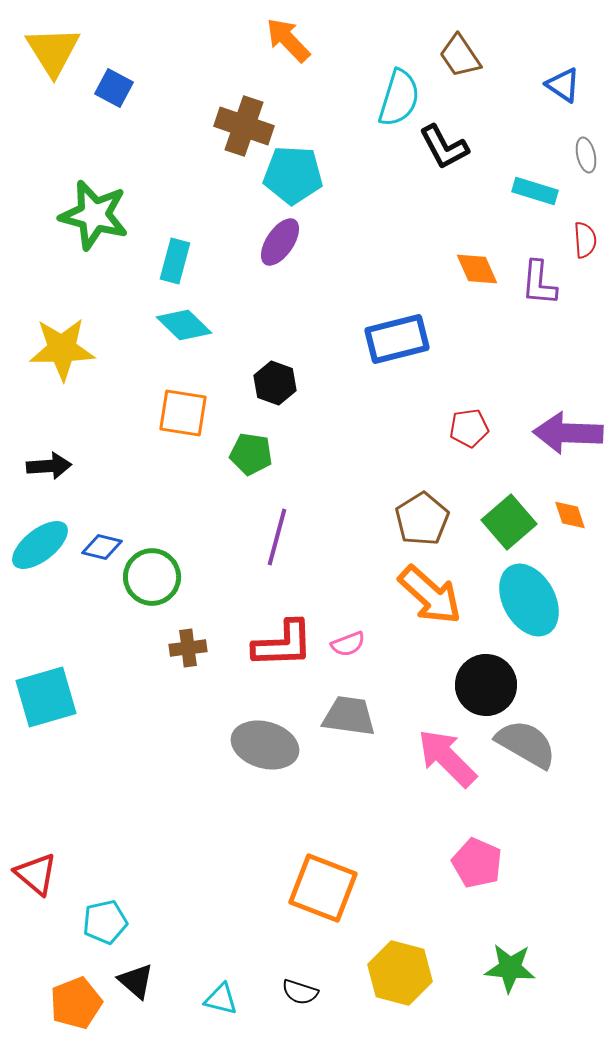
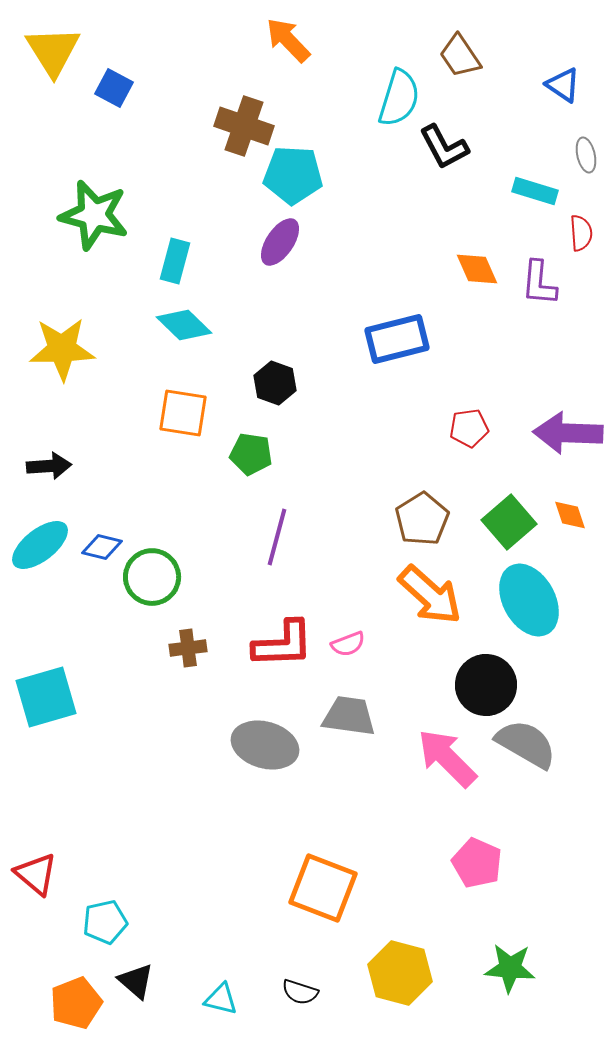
red semicircle at (585, 240): moved 4 px left, 7 px up
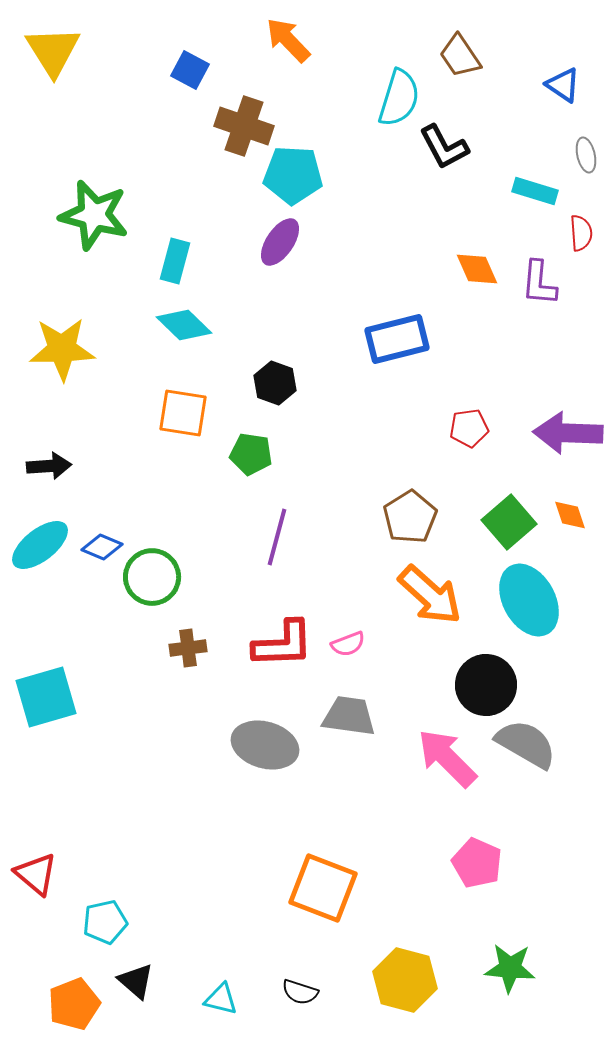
blue square at (114, 88): moved 76 px right, 18 px up
brown pentagon at (422, 519): moved 12 px left, 2 px up
blue diamond at (102, 547): rotated 9 degrees clockwise
yellow hexagon at (400, 973): moved 5 px right, 7 px down
orange pentagon at (76, 1003): moved 2 px left, 1 px down
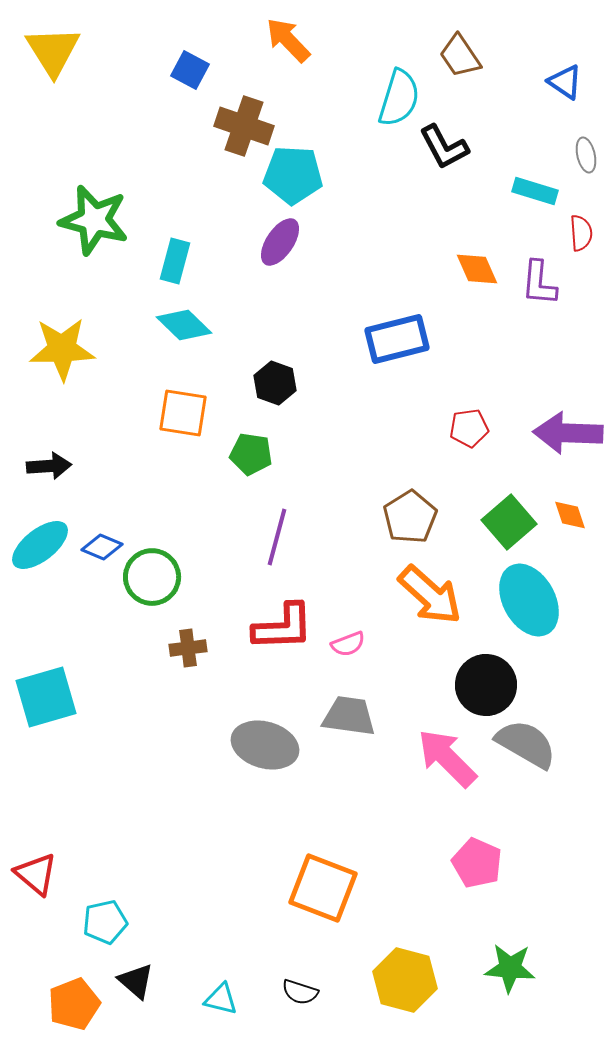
blue triangle at (563, 85): moved 2 px right, 3 px up
green star at (94, 215): moved 5 px down
red L-shape at (283, 644): moved 17 px up
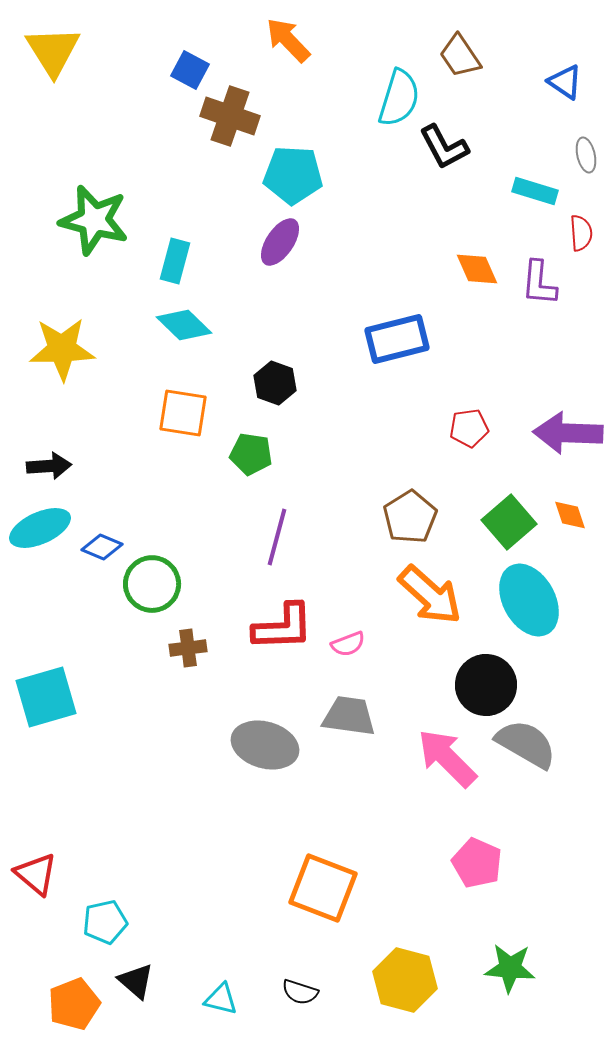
brown cross at (244, 126): moved 14 px left, 10 px up
cyan ellipse at (40, 545): moved 17 px up; rotated 14 degrees clockwise
green circle at (152, 577): moved 7 px down
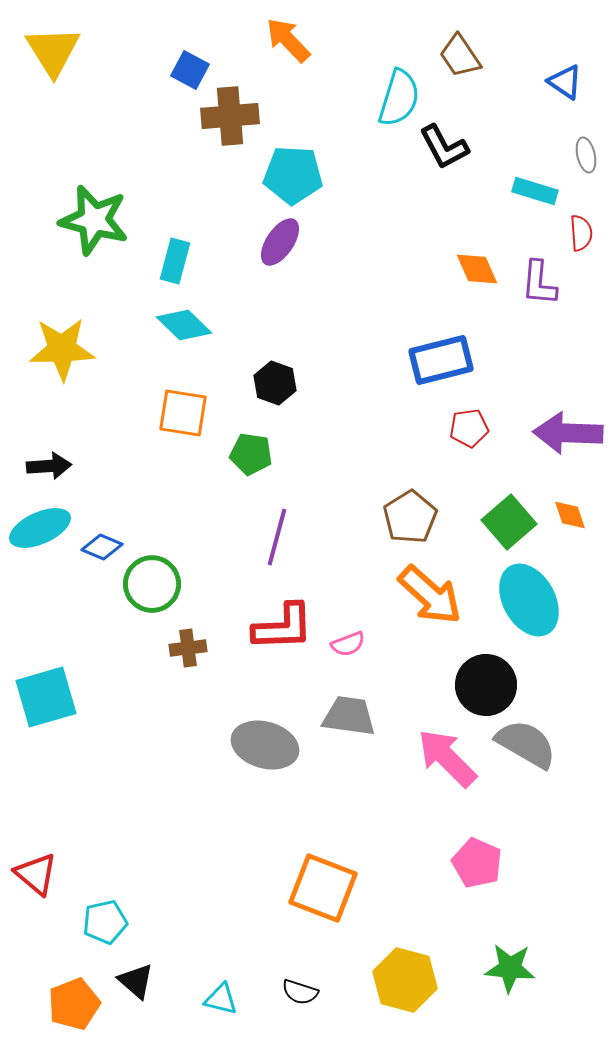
brown cross at (230, 116): rotated 24 degrees counterclockwise
blue rectangle at (397, 339): moved 44 px right, 21 px down
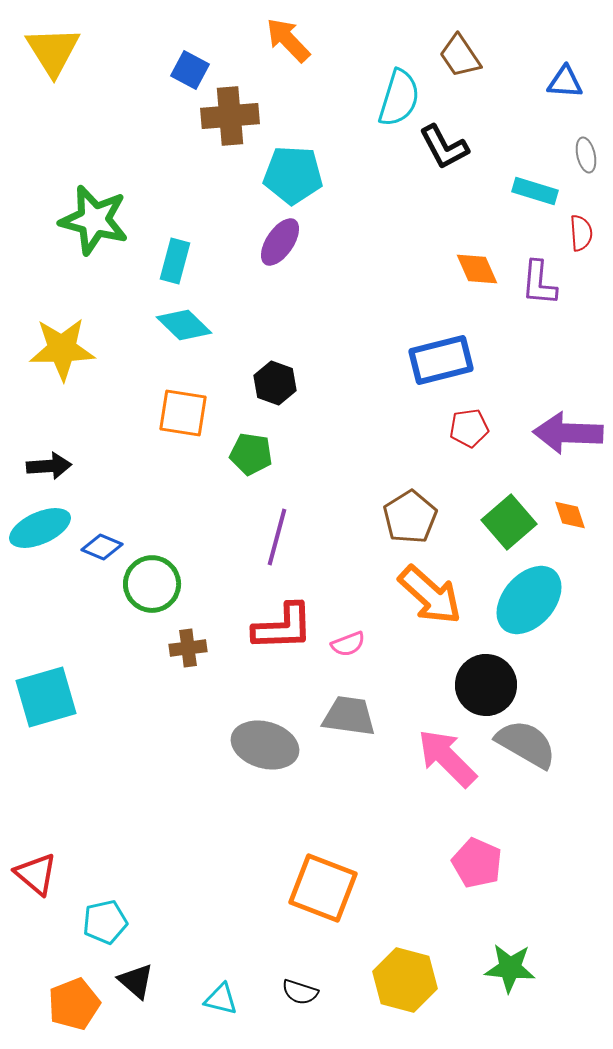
blue triangle at (565, 82): rotated 30 degrees counterclockwise
cyan ellipse at (529, 600): rotated 70 degrees clockwise
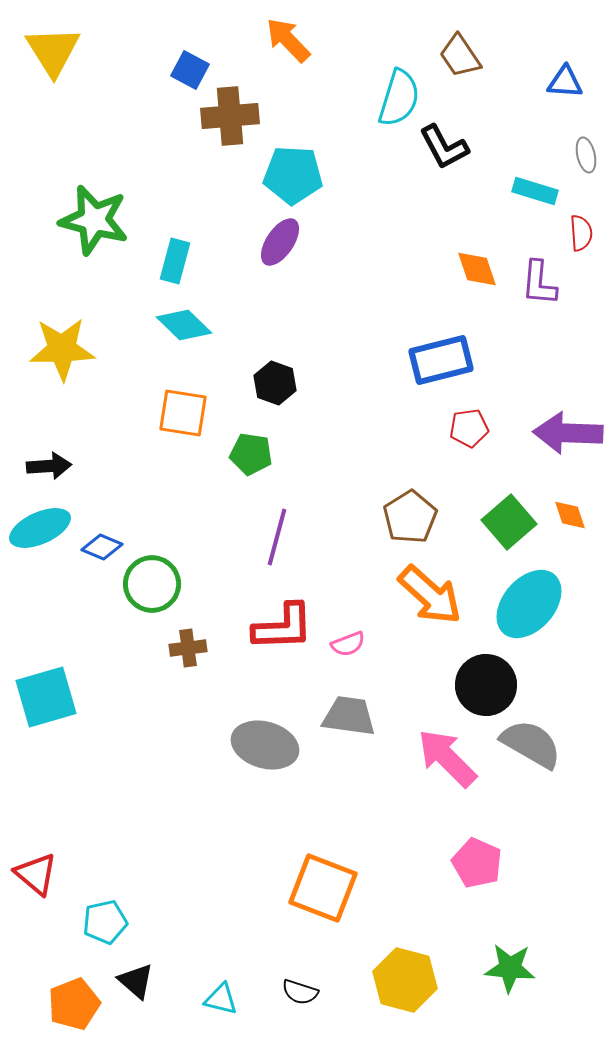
orange diamond at (477, 269): rotated 6 degrees clockwise
cyan ellipse at (529, 600): moved 4 px down
gray semicircle at (526, 744): moved 5 px right
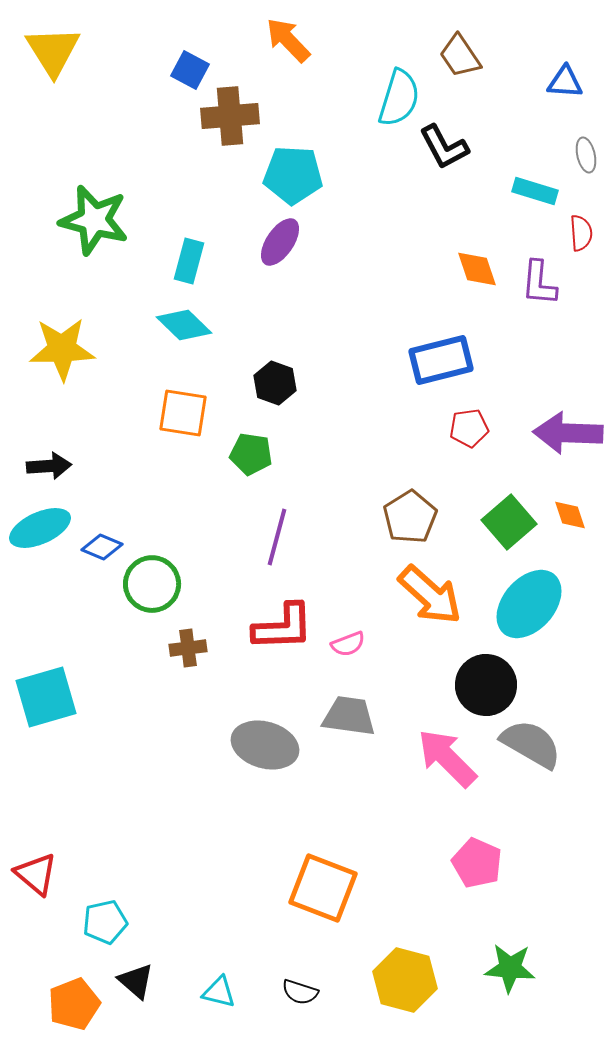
cyan rectangle at (175, 261): moved 14 px right
cyan triangle at (221, 999): moved 2 px left, 7 px up
